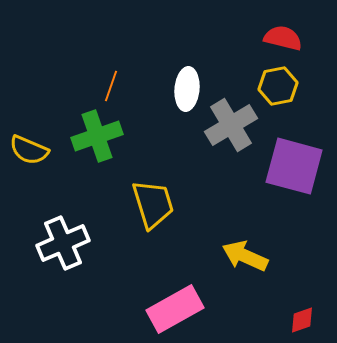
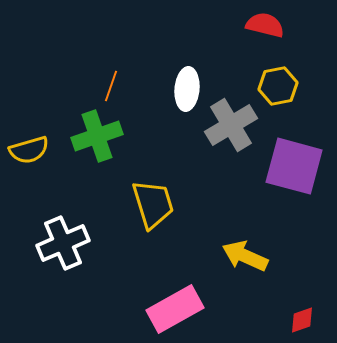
red semicircle: moved 18 px left, 13 px up
yellow semicircle: rotated 39 degrees counterclockwise
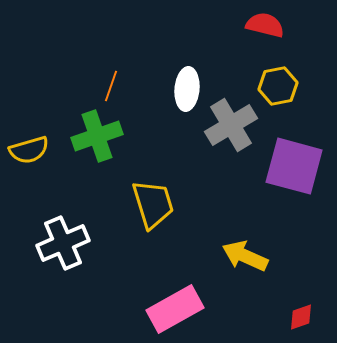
red diamond: moved 1 px left, 3 px up
